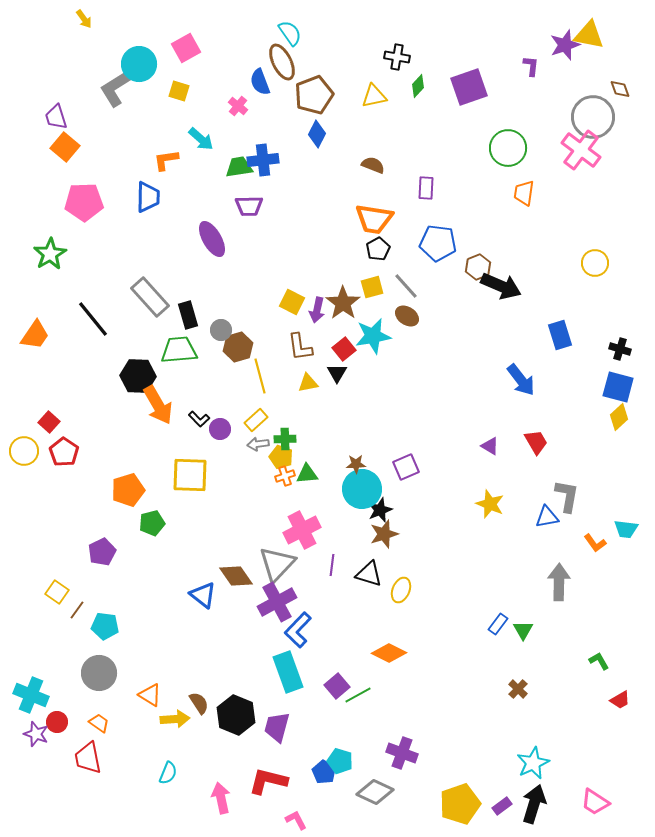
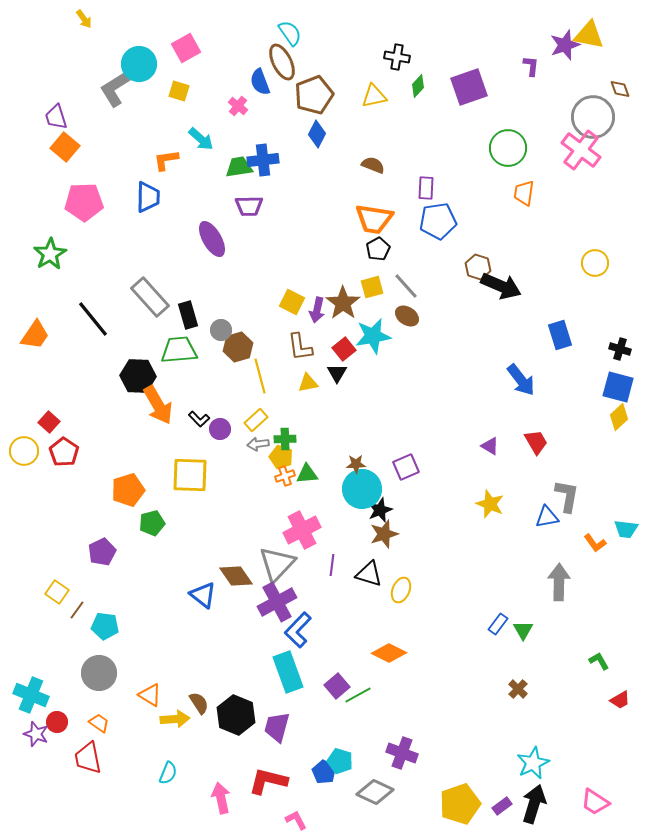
blue pentagon at (438, 243): moved 22 px up; rotated 15 degrees counterclockwise
brown hexagon at (478, 267): rotated 20 degrees counterclockwise
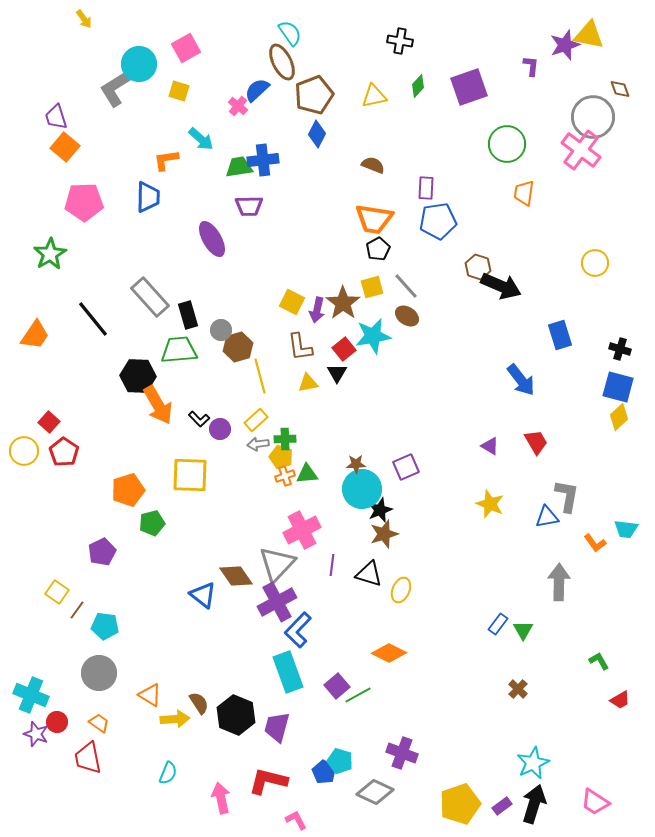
black cross at (397, 57): moved 3 px right, 16 px up
blue semicircle at (260, 82): moved 3 px left, 8 px down; rotated 68 degrees clockwise
green circle at (508, 148): moved 1 px left, 4 px up
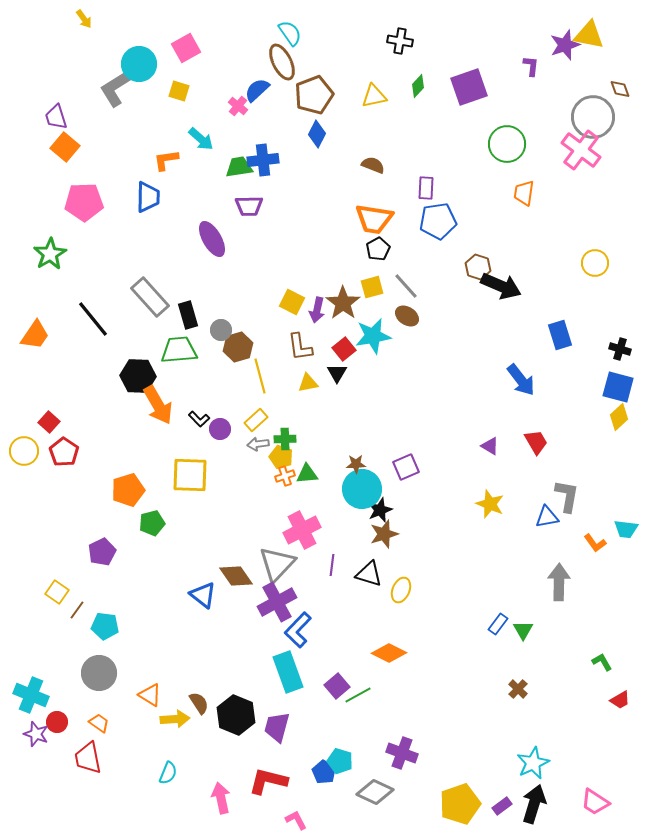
green L-shape at (599, 661): moved 3 px right, 1 px down
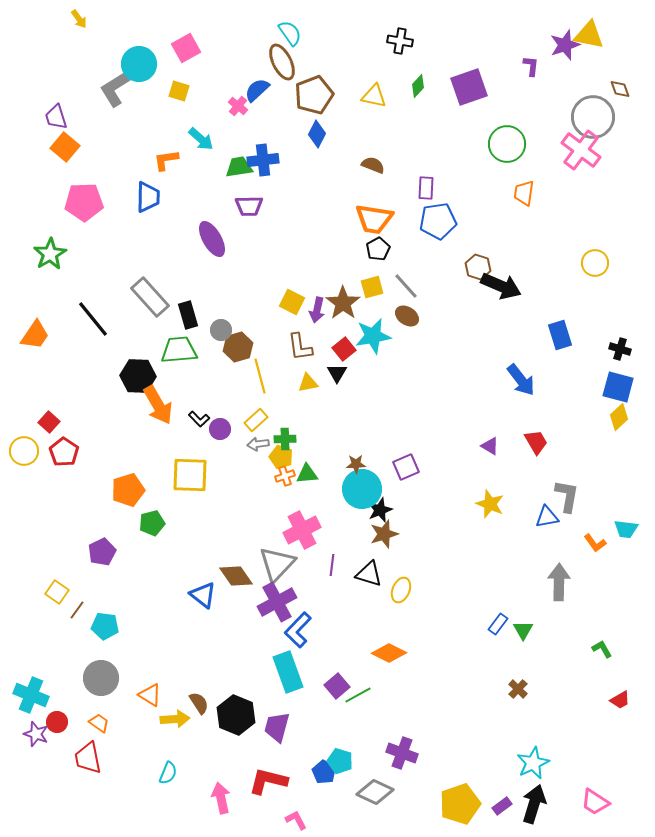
yellow arrow at (84, 19): moved 5 px left
yellow triangle at (374, 96): rotated 24 degrees clockwise
green L-shape at (602, 662): moved 13 px up
gray circle at (99, 673): moved 2 px right, 5 px down
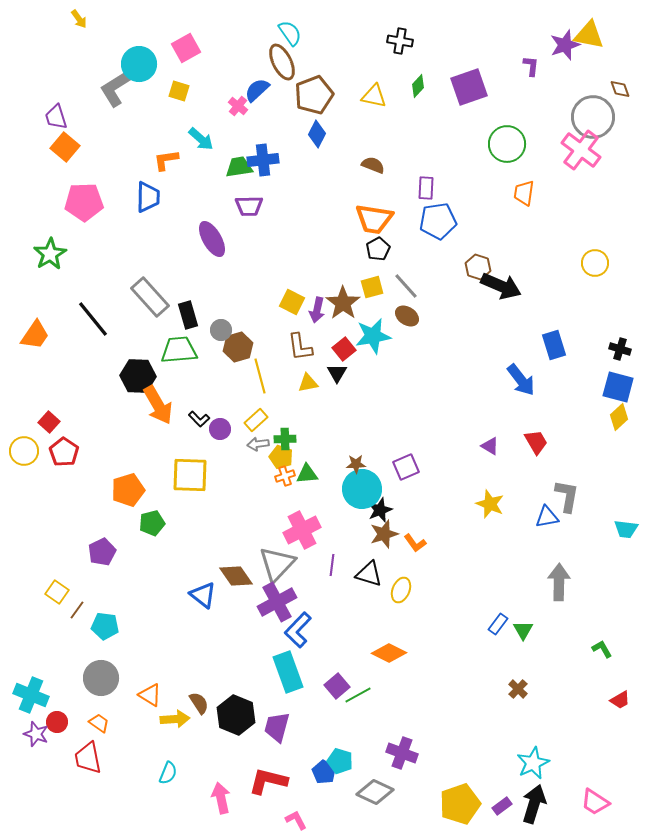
blue rectangle at (560, 335): moved 6 px left, 10 px down
orange L-shape at (595, 543): moved 180 px left
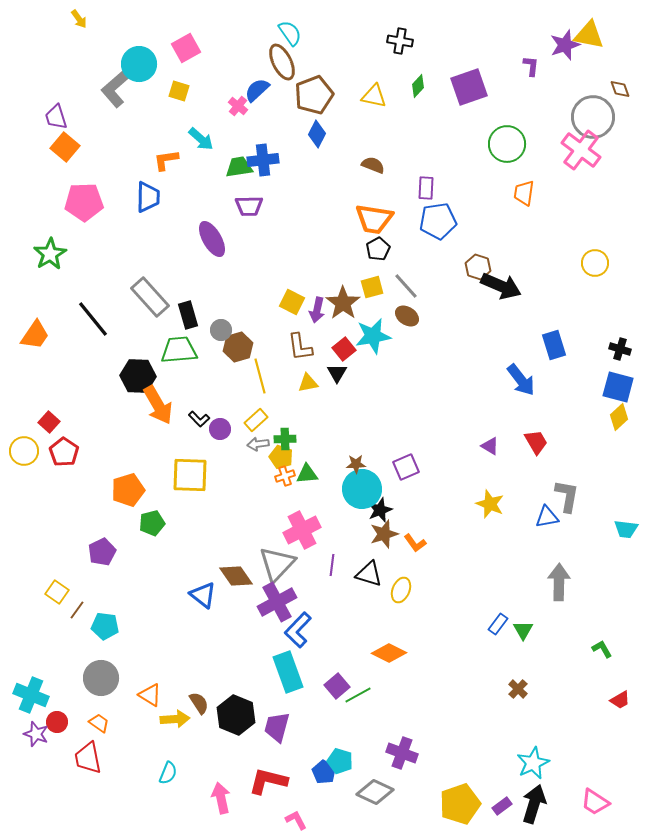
gray L-shape at (116, 88): rotated 9 degrees counterclockwise
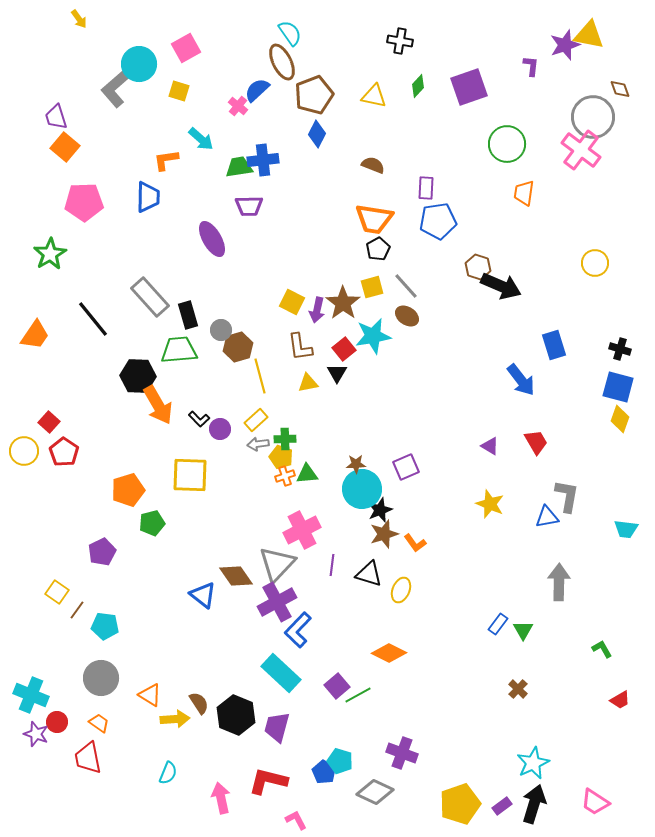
yellow diamond at (619, 417): moved 1 px right, 2 px down; rotated 28 degrees counterclockwise
cyan rectangle at (288, 672): moved 7 px left, 1 px down; rotated 27 degrees counterclockwise
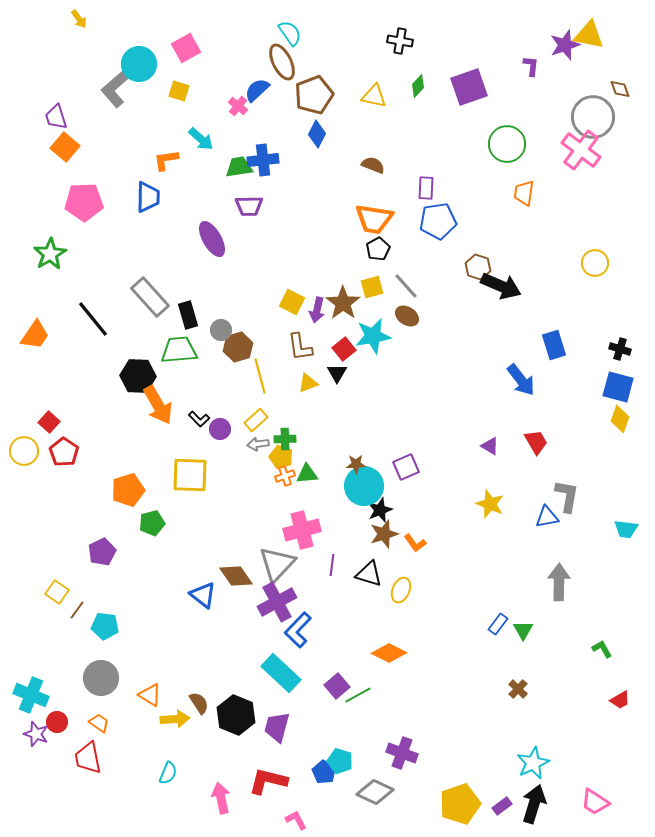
yellow triangle at (308, 383): rotated 10 degrees counterclockwise
cyan circle at (362, 489): moved 2 px right, 3 px up
pink cross at (302, 530): rotated 12 degrees clockwise
